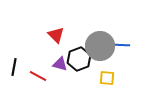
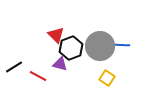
black hexagon: moved 8 px left, 11 px up
black line: rotated 48 degrees clockwise
yellow square: rotated 28 degrees clockwise
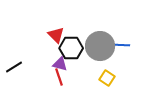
black hexagon: rotated 20 degrees clockwise
red line: moved 21 px right, 1 px down; rotated 42 degrees clockwise
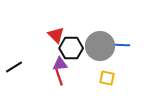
purple triangle: rotated 21 degrees counterclockwise
yellow square: rotated 21 degrees counterclockwise
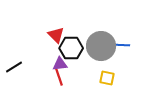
gray circle: moved 1 px right
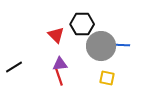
black hexagon: moved 11 px right, 24 px up
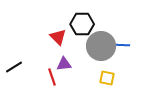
red triangle: moved 2 px right, 2 px down
purple triangle: moved 4 px right
red line: moved 7 px left
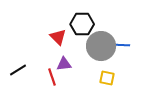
black line: moved 4 px right, 3 px down
